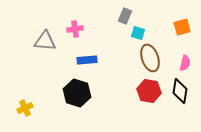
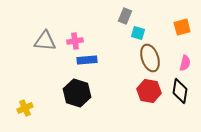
pink cross: moved 12 px down
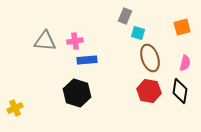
yellow cross: moved 10 px left
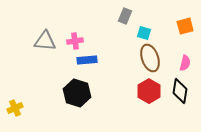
orange square: moved 3 px right, 1 px up
cyan square: moved 6 px right
red hexagon: rotated 20 degrees clockwise
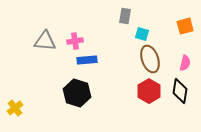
gray rectangle: rotated 14 degrees counterclockwise
cyan square: moved 2 px left, 1 px down
brown ellipse: moved 1 px down
yellow cross: rotated 14 degrees counterclockwise
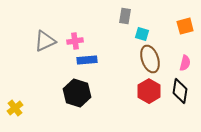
gray triangle: rotated 30 degrees counterclockwise
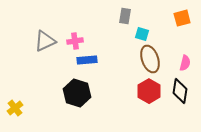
orange square: moved 3 px left, 8 px up
